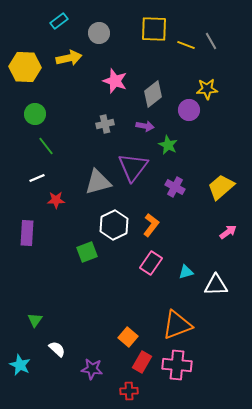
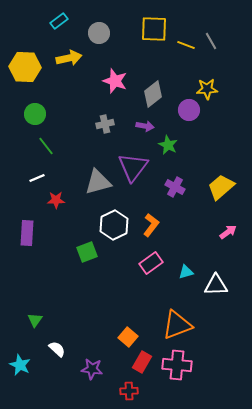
pink rectangle: rotated 20 degrees clockwise
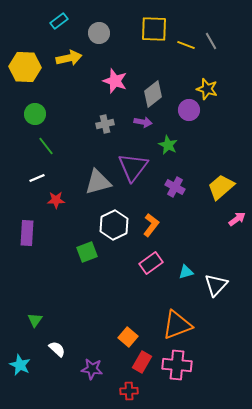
yellow star: rotated 20 degrees clockwise
purple arrow: moved 2 px left, 4 px up
pink arrow: moved 9 px right, 13 px up
white triangle: rotated 45 degrees counterclockwise
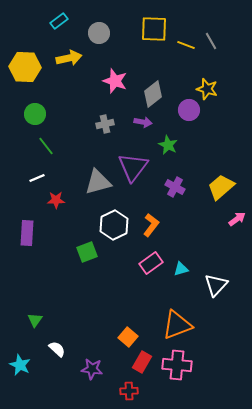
cyan triangle: moved 5 px left, 3 px up
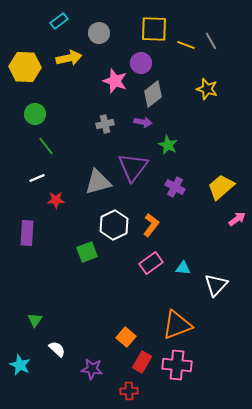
purple circle: moved 48 px left, 47 px up
cyan triangle: moved 2 px right, 1 px up; rotated 21 degrees clockwise
orange square: moved 2 px left
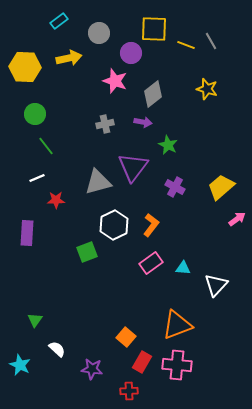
purple circle: moved 10 px left, 10 px up
